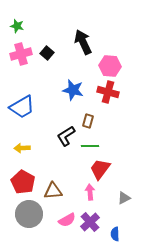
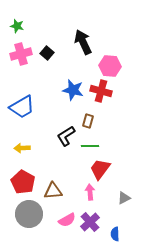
red cross: moved 7 px left, 1 px up
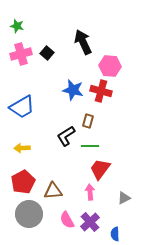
red pentagon: rotated 15 degrees clockwise
pink semicircle: rotated 90 degrees clockwise
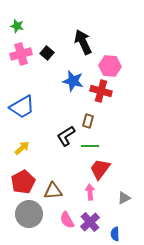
blue star: moved 9 px up
yellow arrow: rotated 140 degrees clockwise
